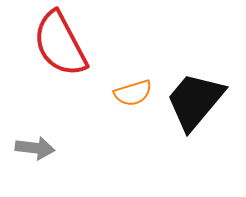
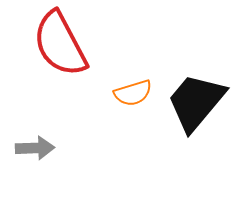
black trapezoid: moved 1 px right, 1 px down
gray arrow: rotated 9 degrees counterclockwise
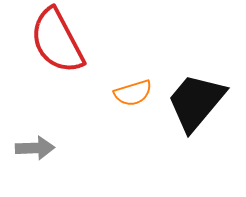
red semicircle: moved 3 px left, 3 px up
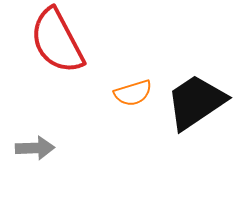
black trapezoid: rotated 16 degrees clockwise
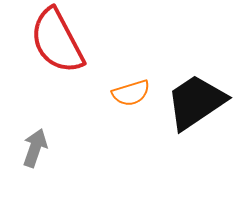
orange semicircle: moved 2 px left
gray arrow: rotated 69 degrees counterclockwise
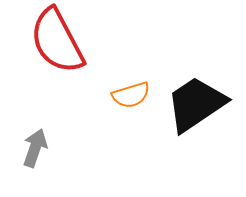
orange semicircle: moved 2 px down
black trapezoid: moved 2 px down
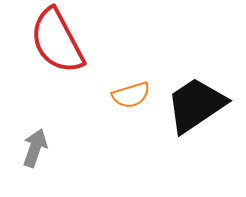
black trapezoid: moved 1 px down
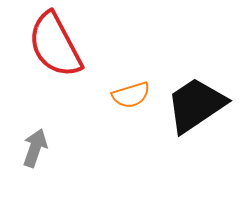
red semicircle: moved 2 px left, 4 px down
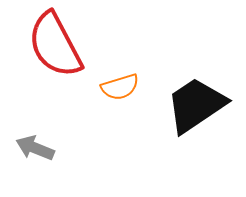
orange semicircle: moved 11 px left, 8 px up
gray arrow: rotated 87 degrees counterclockwise
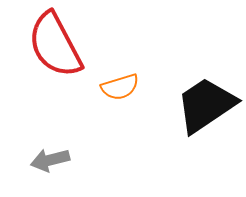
black trapezoid: moved 10 px right
gray arrow: moved 15 px right, 12 px down; rotated 36 degrees counterclockwise
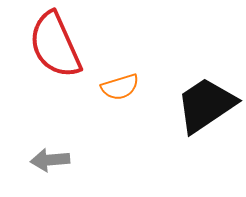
red semicircle: rotated 4 degrees clockwise
gray arrow: rotated 9 degrees clockwise
